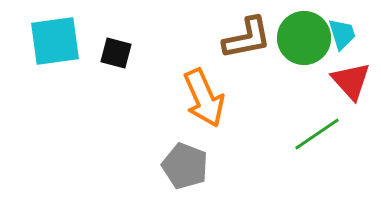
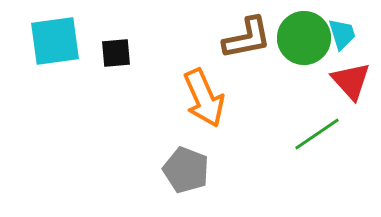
black square: rotated 20 degrees counterclockwise
gray pentagon: moved 1 px right, 4 px down
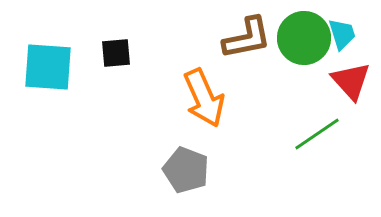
cyan square: moved 7 px left, 26 px down; rotated 12 degrees clockwise
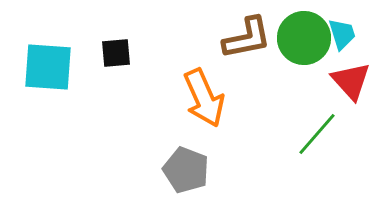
green line: rotated 15 degrees counterclockwise
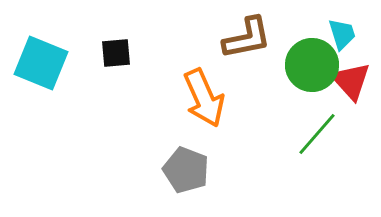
green circle: moved 8 px right, 27 px down
cyan square: moved 7 px left, 4 px up; rotated 18 degrees clockwise
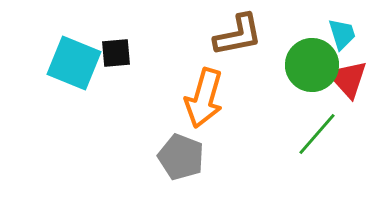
brown L-shape: moved 9 px left, 3 px up
cyan square: moved 33 px right
red triangle: moved 3 px left, 2 px up
orange arrow: rotated 40 degrees clockwise
gray pentagon: moved 5 px left, 13 px up
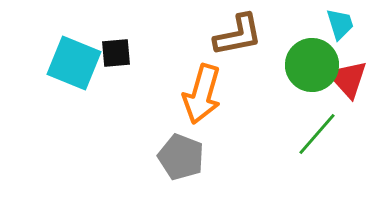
cyan trapezoid: moved 2 px left, 10 px up
orange arrow: moved 2 px left, 4 px up
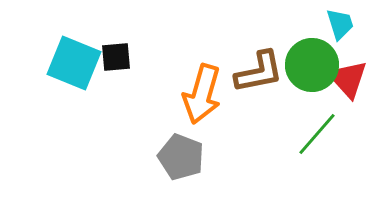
brown L-shape: moved 21 px right, 37 px down
black square: moved 4 px down
